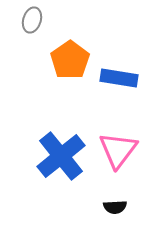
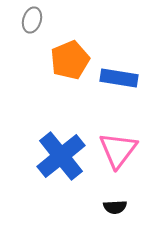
orange pentagon: rotated 12 degrees clockwise
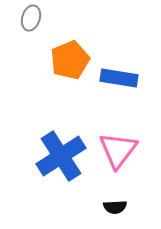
gray ellipse: moved 1 px left, 2 px up
blue cross: rotated 6 degrees clockwise
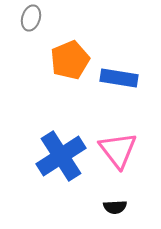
pink triangle: rotated 15 degrees counterclockwise
